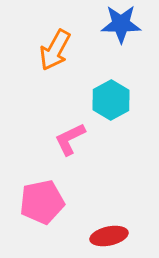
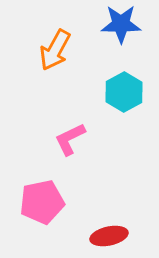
cyan hexagon: moved 13 px right, 8 px up
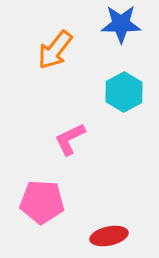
orange arrow: rotated 9 degrees clockwise
pink pentagon: rotated 15 degrees clockwise
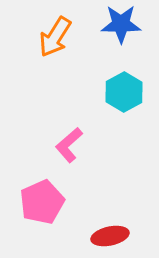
orange arrow: moved 13 px up; rotated 6 degrees counterclockwise
pink L-shape: moved 1 px left, 6 px down; rotated 15 degrees counterclockwise
pink pentagon: rotated 27 degrees counterclockwise
red ellipse: moved 1 px right
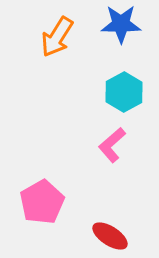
orange arrow: moved 2 px right
pink L-shape: moved 43 px right
pink pentagon: rotated 6 degrees counterclockwise
red ellipse: rotated 45 degrees clockwise
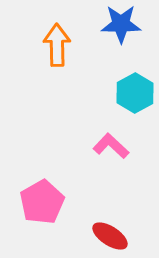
orange arrow: moved 8 px down; rotated 147 degrees clockwise
cyan hexagon: moved 11 px right, 1 px down
pink L-shape: moved 1 px left, 1 px down; rotated 84 degrees clockwise
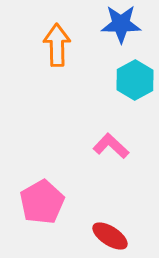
cyan hexagon: moved 13 px up
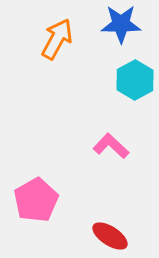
orange arrow: moved 6 px up; rotated 30 degrees clockwise
pink pentagon: moved 6 px left, 2 px up
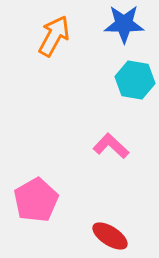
blue star: moved 3 px right
orange arrow: moved 3 px left, 3 px up
cyan hexagon: rotated 21 degrees counterclockwise
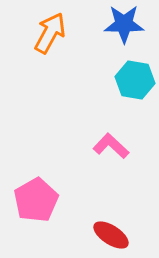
orange arrow: moved 4 px left, 3 px up
red ellipse: moved 1 px right, 1 px up
